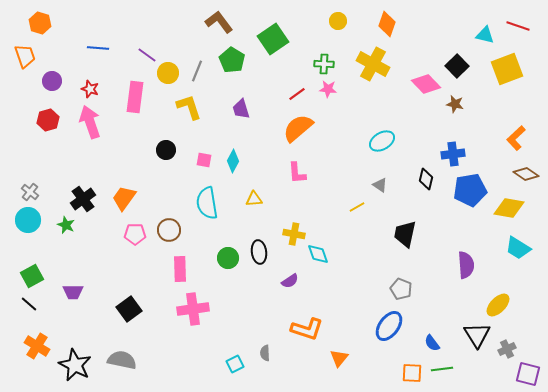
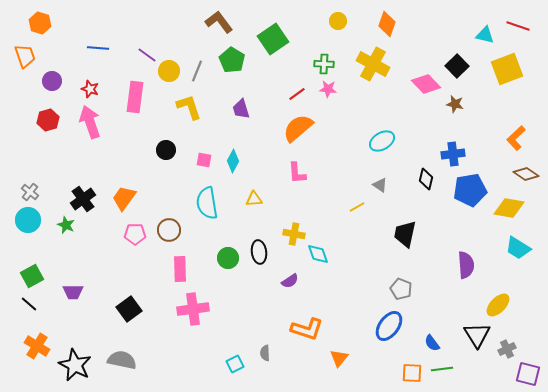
yellow circle at (168, 73): moved 1 px right, 2 px up
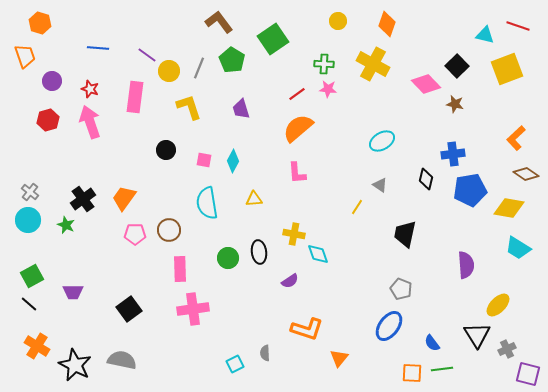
gray line at (197, 71): moved 2 px right, 3 px up
yellow line at (357, 207): rotated 28 degrees counterclockwise
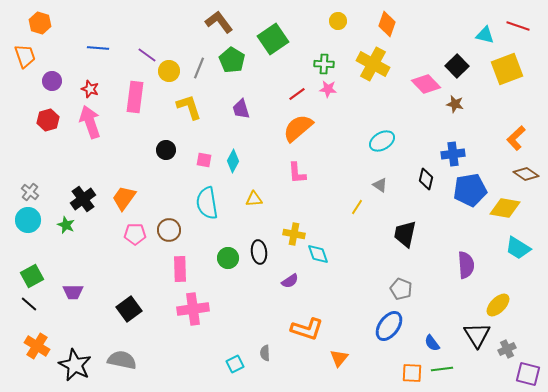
yellow diamond at (509, 208): moved 4 px left
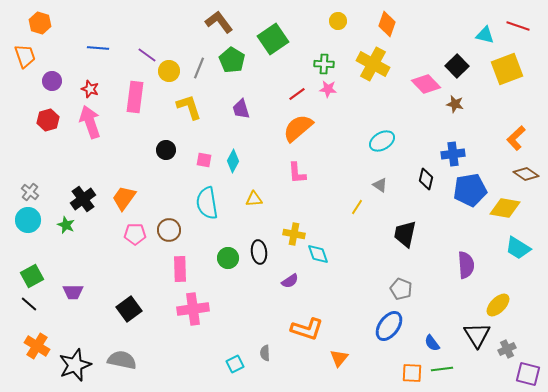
black star at (75, 365): rotated 24 degrees clockwise
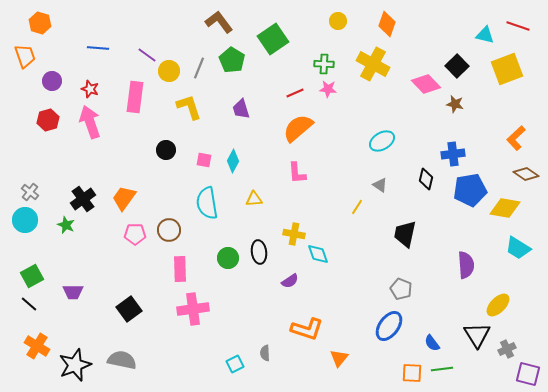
red line at (297, 94): moved 2 px left, 1 px up; rotated 12 degrees clockwise
cyan circle at (28, 220): moved 3 px left
